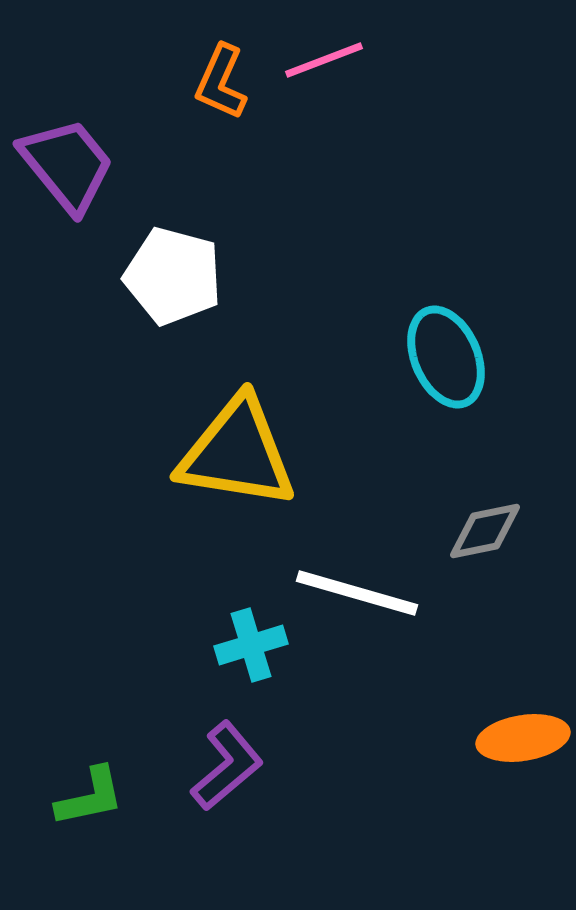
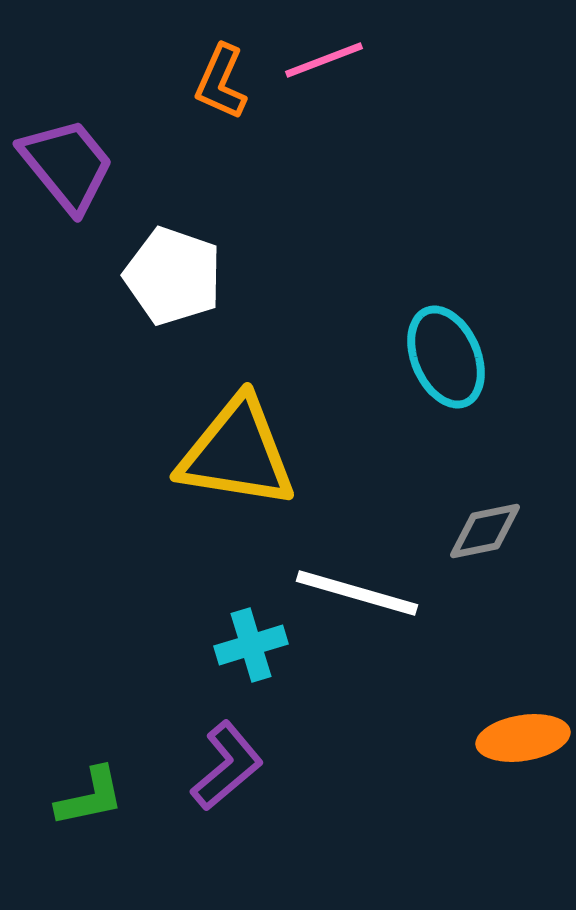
white pentagon: rotated 4 degrees clockwise
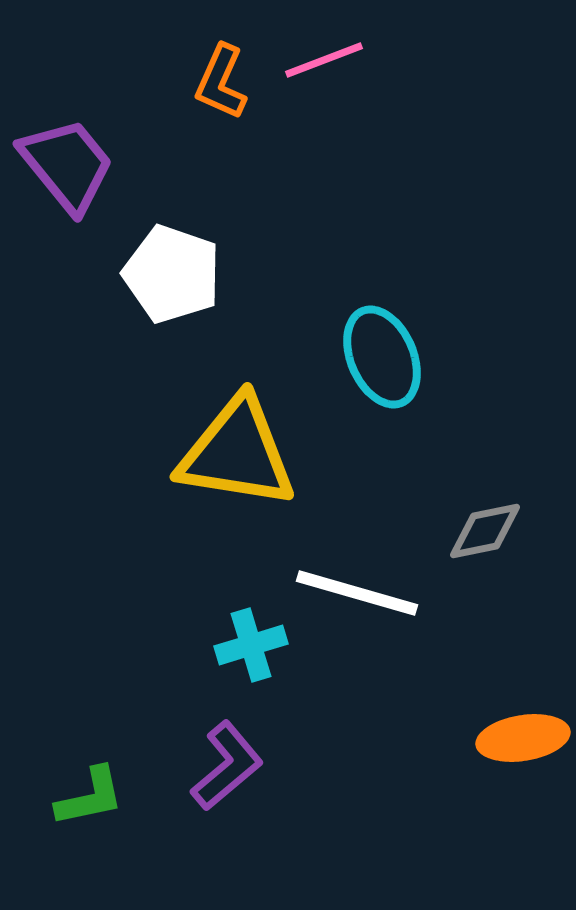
white pentagon: moved 1 px left, 2 px up
cyan ellipse: moved 64 px left
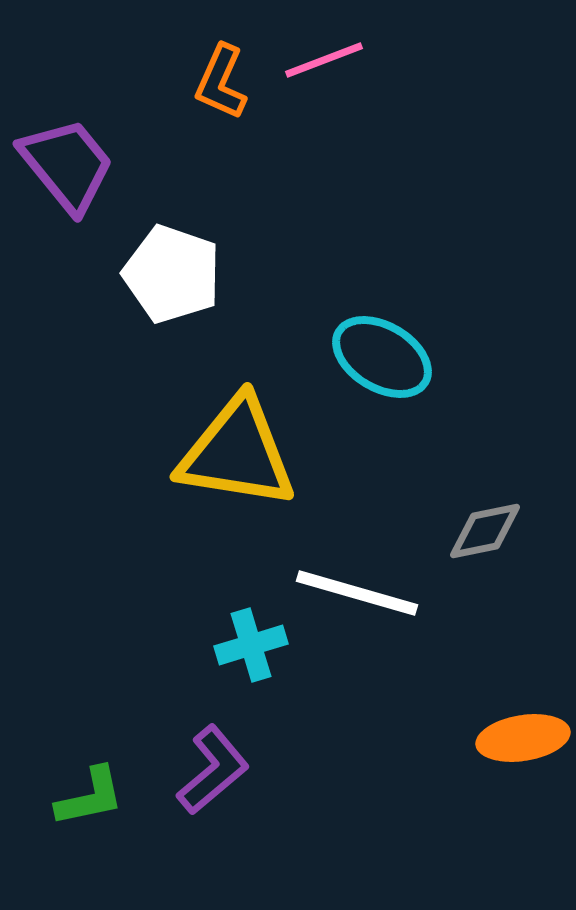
cyan ellipse: rotated 36 degrees counterclockwise
purple L-shape: moved 14 px left, 4 px down
